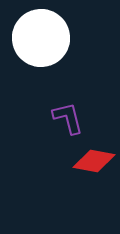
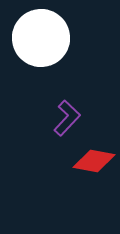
purple L-shape: moved 1 px left; rotated 57 degrees clockwise
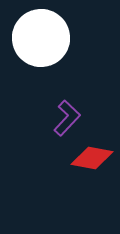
red diamond: moved 2 px left, 3 px up
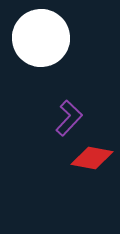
purple L-shape: moved 2 px right
